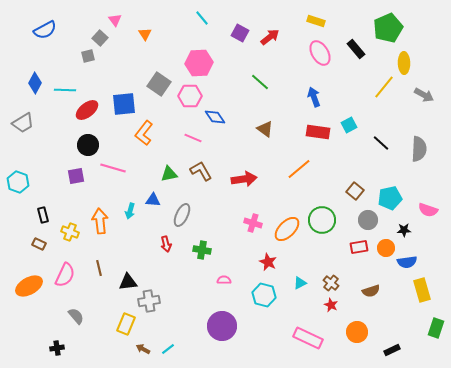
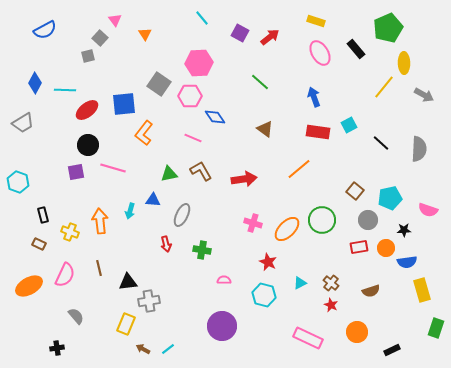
purple square at (76, 176): moved 4 px up
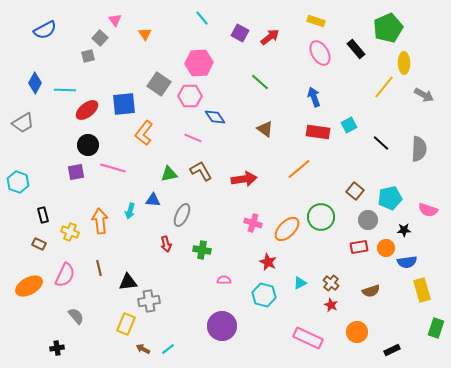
green circle at (322, 220): moved 1 px left, 3 px up
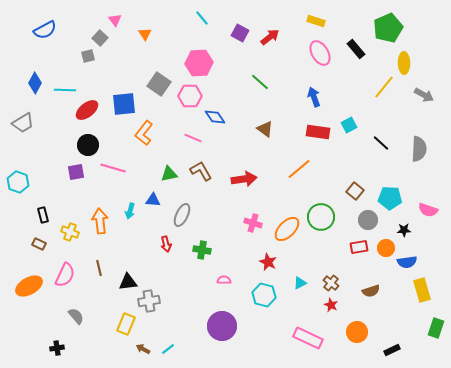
cyan pentagon at (390, 198): rotated 15 degrees clockwise
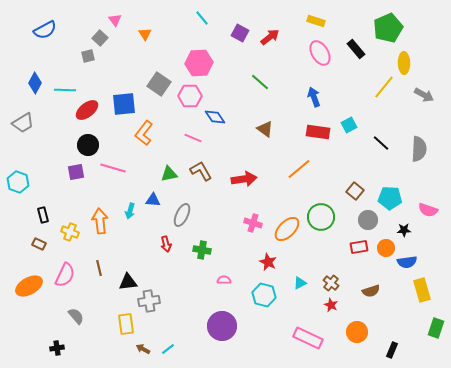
yellow rectangle at (126, 324): rotated 30 degrees counterclockwise
black rectangle at (392, 350): rotated 42 degrees counterclockwise
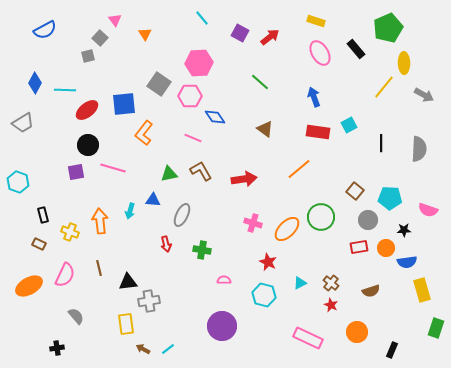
black line at (381, 143): rotated 48 degrees clockwise
